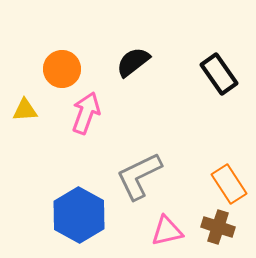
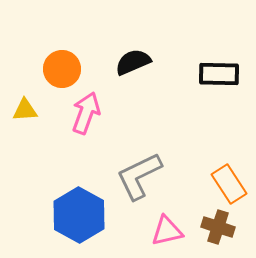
black semicircle: rotated 15 degrees clockwise
black rectangle: rotated 54 degrees counterclockwise
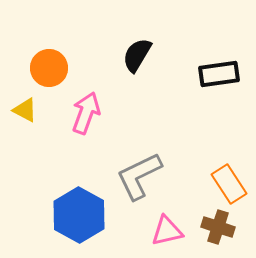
black semicircle: moved 4 px right, 7 px up; rotated 36 degrees counterclockwise
orange circle: moved 13 px left, 1 px up
black rectangle: rotated 9 degrees counterclockwise
yellow triangle: rotated 32 degrees clockwise
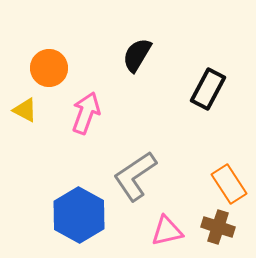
black rectangle: moved 11 px left, 15 px down; rotated 54 degrees counterclockwise
gray L-shape: moved 4 px left; rotated 8 degrees counterclockwise
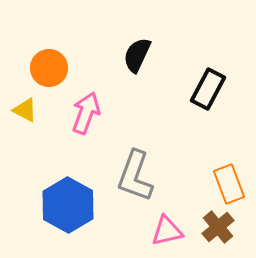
black semicircle: rotated 6 degrees counterclockwise
gray L-shape: rotated 36 degrees counterclockwise
orange rectangle: rotated 12 degrees clockwise
blue hexagon: moved 11 px left, 10 px up
brown cross: rotated 32 degrees clockwise
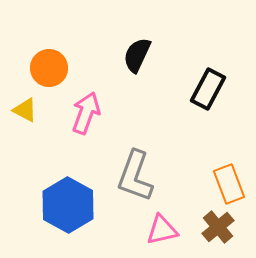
pink triangle: moved 5 px left, 1 px up
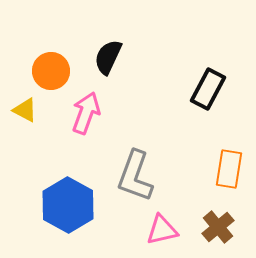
black semicircle: moved 29 px left, 2 px down
orange circle: moved 2 px right, 3 px down
orange rectangle: moved 15 px up; rotated 30 degrees clockwise
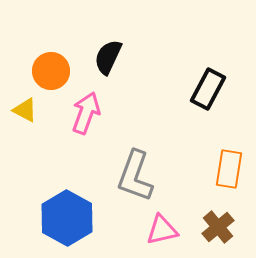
blue hexagon: moved 1 px left, 13 px down
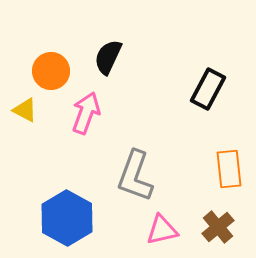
orange rectangle: rotated 15 degrees counterclockwise
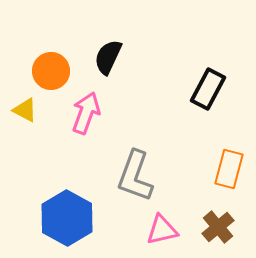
orange rectangle: rotated 21 degrees clockwise
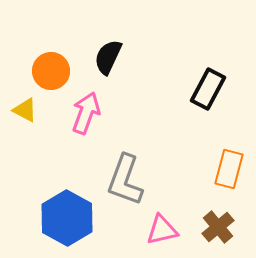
gray L-shape: moved 10 px left, 4 px down
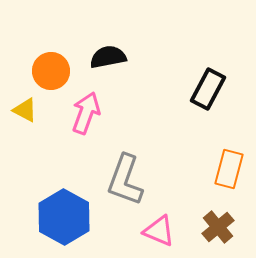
black semicircle: rotated 54 degrees clockwise
blue hexagon: moved 3 px left, 1 px up
pink triangle: moved 3 px left, 1 px down; rotated 36 degrees clockwise
